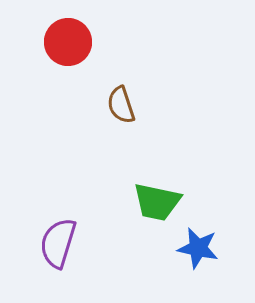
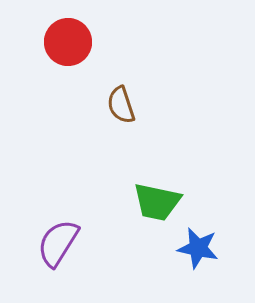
purple semicircle: rotated 15 degrees clockwise
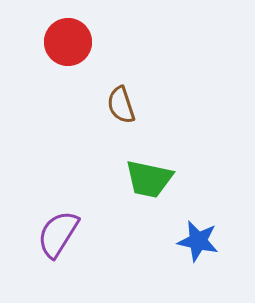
green trapezoid: moved 8 px left, 23 px up
purple semicircle: moved 9 px up
blue star: moved 7 px up
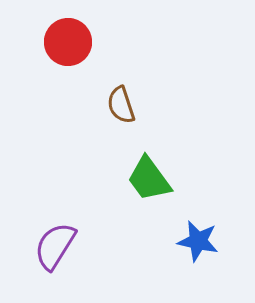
green trapezoid: rotated 42 degrees clockwise
purple semicircle: moved 3 px left, 12 px down
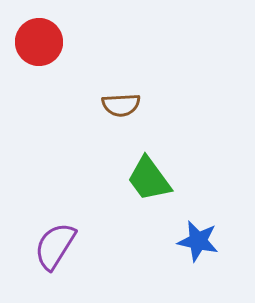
red circle: moved 29 px left
brown semicircle: rotated 75 degrees counterclockwise
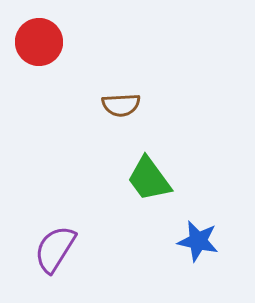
purple semicircle: moved 3 px down
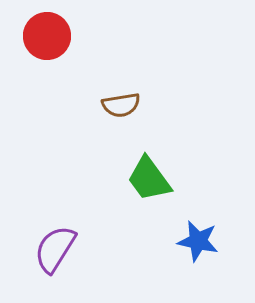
red circle: moved 8 px right, 6 px up
brown semicircle: rotated 6 degrees counterclockwise
